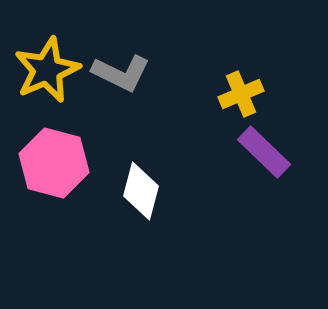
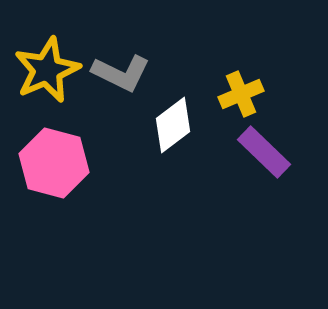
white diamond: moved 32 px right, 66 px up; rotated 38 degrees clockwise
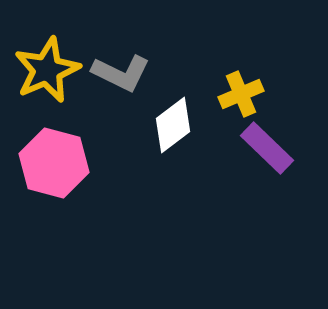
purple rectangle: moved 3 px right, 4 px up
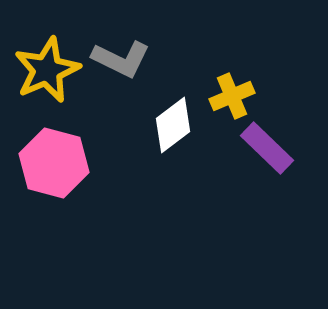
gray L-shape: moved 14 px up
yellow cross: moved 9 px left, 2 px down
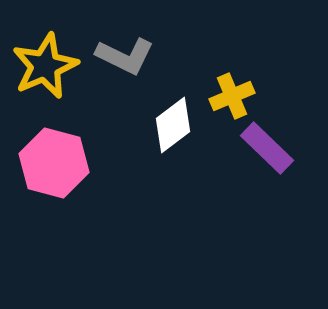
gray L-shape: moved 4 px right, 3 px up
yellow star: moved 2 px left, 4 px up
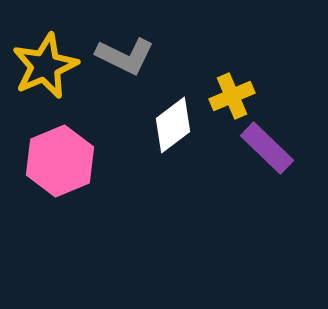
pink hexagon: moved 6 px right, 2 px up; rotated 22 degrees clockwise
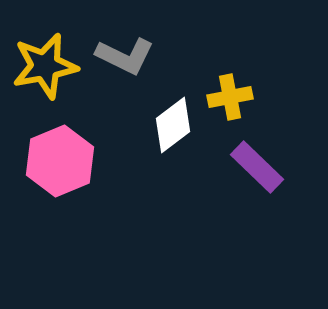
yellow star: rotated 12 degrees clockwise
yellow cross: moved 2 px left, 1 px down; rotated 12 degrees clockwise
purple rectangle: moved 10 px left, 19 px down
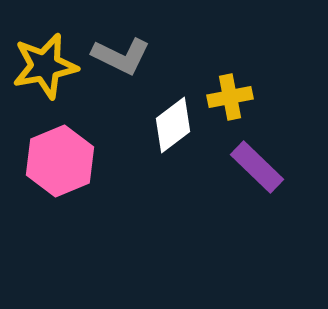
gray L-shape: moved 4 px left
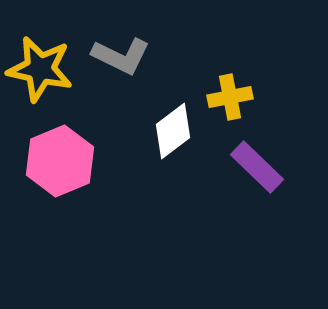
yellow star: moved 5 px left, 3 px down; rotated 24 degrees clockwise
white diamond: moved 6 px down
